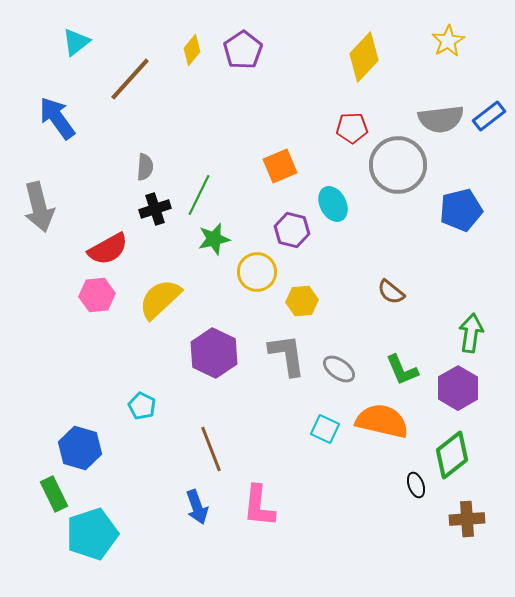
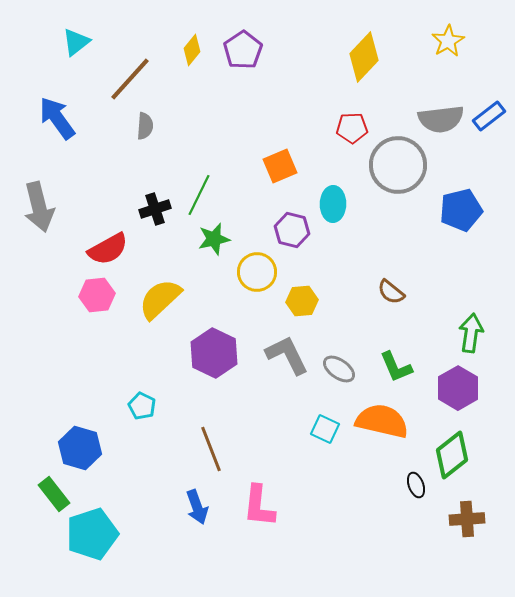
gray semicircle at (145, 167): moved 41 px up
cyan ellipse at (333, 204): rotated 28 degrees clockwise
gray L-shape at (287, 355): rotated 18 degrees counterclockwise
green L-shape at (402, 370): moved 6 px left, 3 px up
green rectangle at (54, 494): rotated 12 degrees counterclockwise
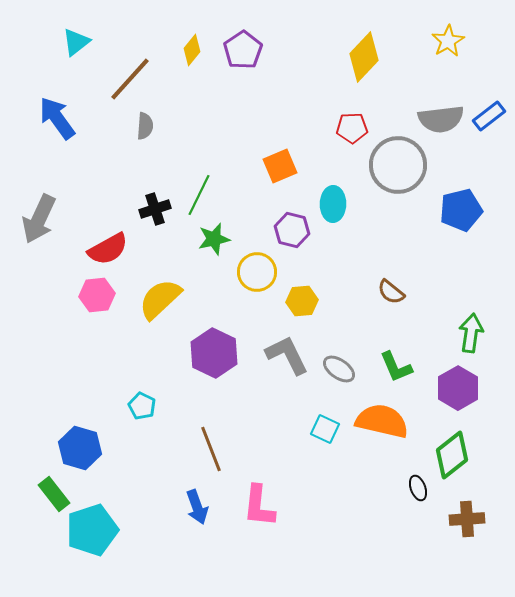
gray arrow at (39, 207): moved 12 px down; rotated 39 degrees clockwise
black ellipse at (416, 485): moved 2 px right, 3 px down
cyan pentagon at (92, 534): moved 4 px up
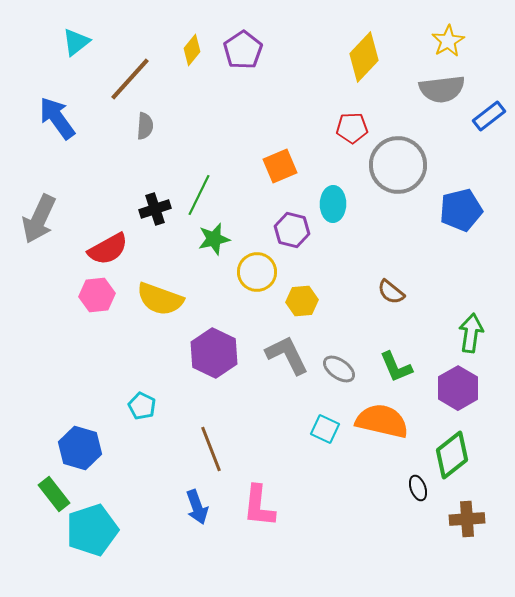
gray semicircle at (441, 119): moved 1 px right, 30 px up
yellow semicircle at (160, 299): rotated 117 degrees counterclockwise
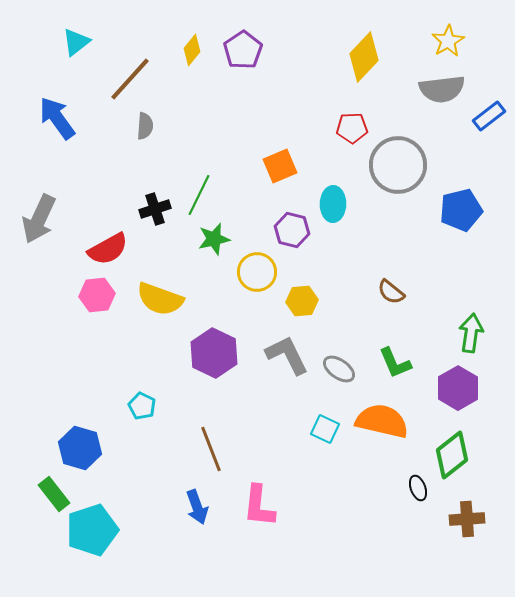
green L-shape at (396, 367): moved 1 px left, 4 px up
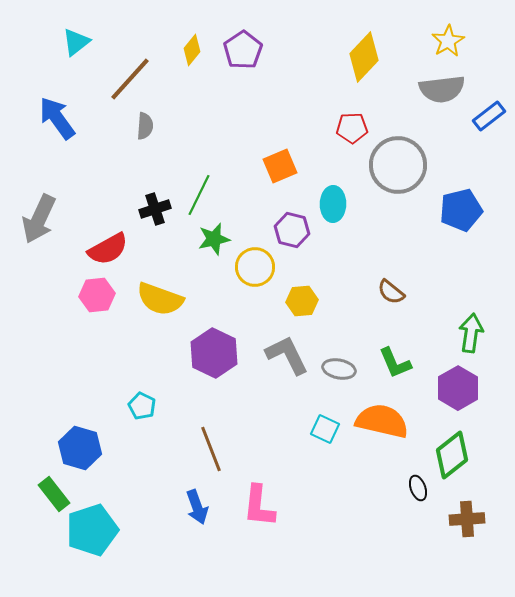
yellow circle at (257, 272): moved 2 px left, 5 px up
gray ellipse at (339, 369): rotated 24 degrees counterclockwise
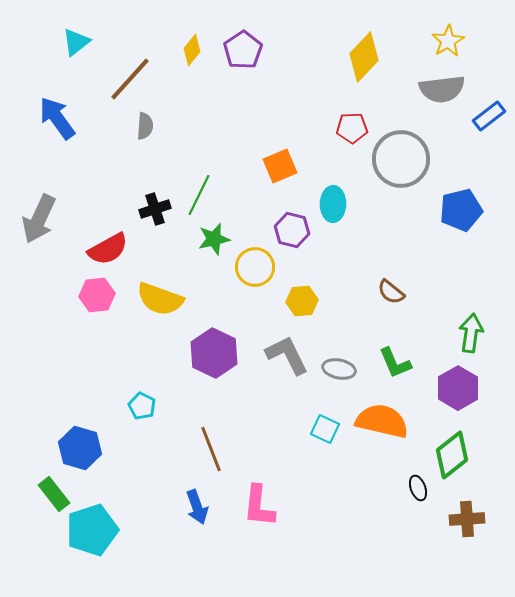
gray circle at (398, 165): moved 3 px right, 6 px up
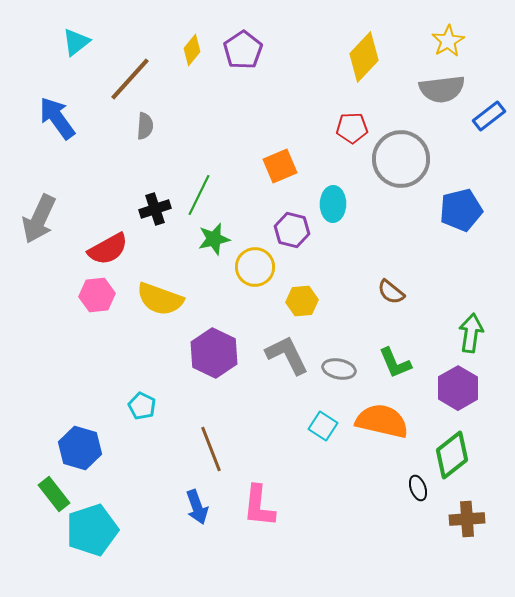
cyan square at (325, 429): moved 2 px left, 3 px up; rotated 8 degrees clockwise
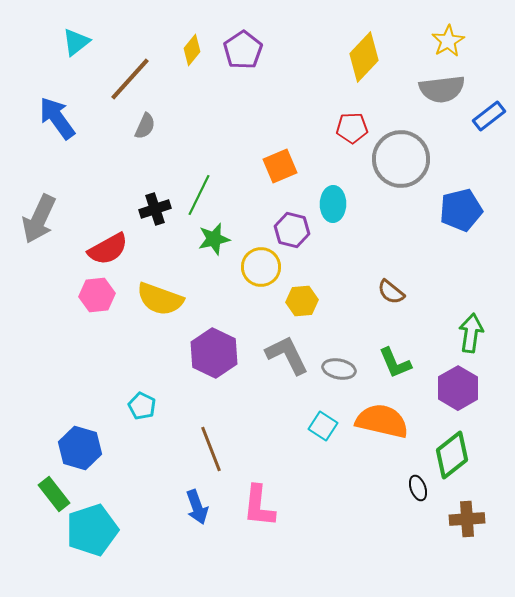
gray semicircle at (145, 126): rotated 20 degrees clockwise
yellow circle at (255, 267): moved 6 px right
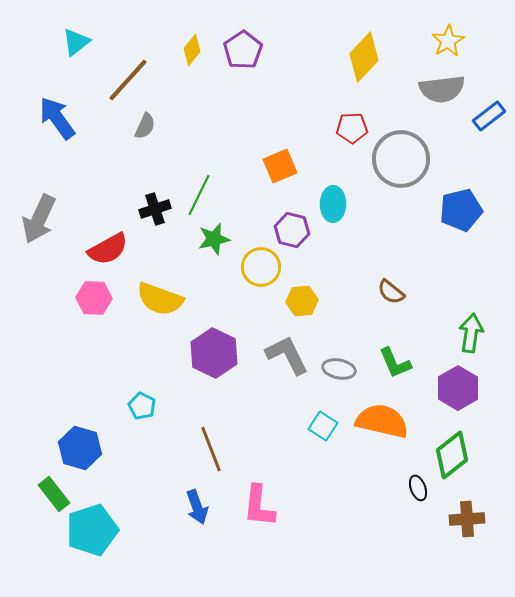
brown line at (130, 79): moved 2 px left, 1 px down
pink hexagon at (97, 295): moved 3 px left, 3 px down; rotated 8 degrees clockwise
